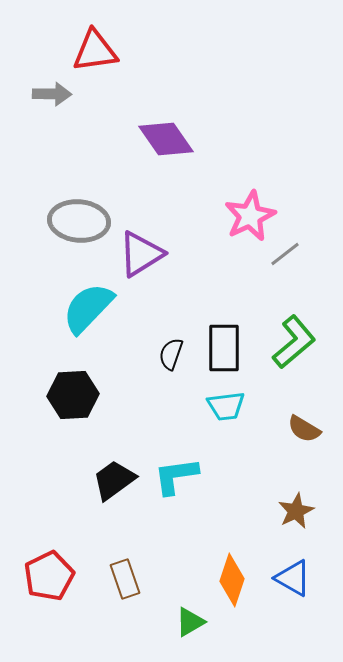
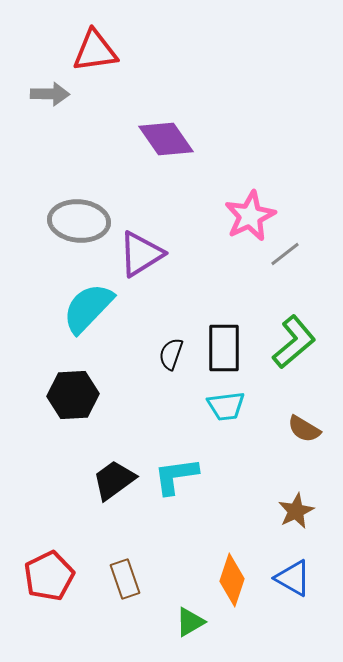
gray arrow: moved 2 px left
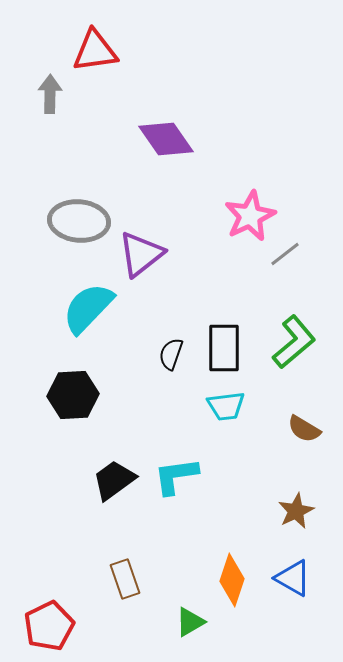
gray arrow: rotated 90 degrees counterclockwise
purple triangle: rotated 6 degrees counterclockwise
red pentagon: moved 50 px down
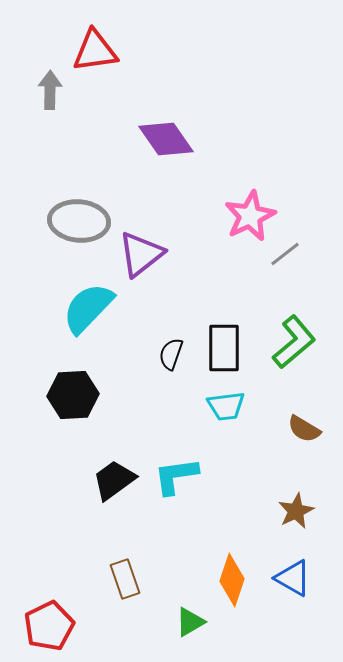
gray arrow: moved 4 px up
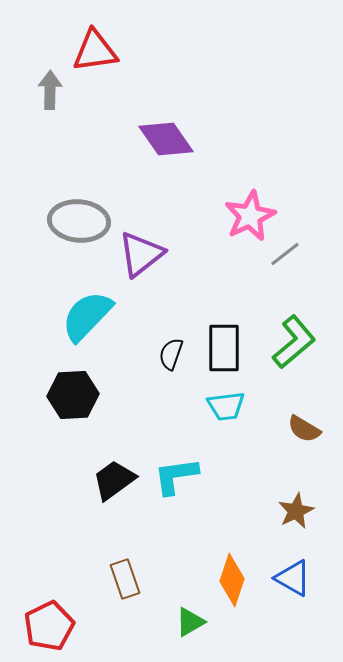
cyan semicircle: moved 1 px left, 8 px down
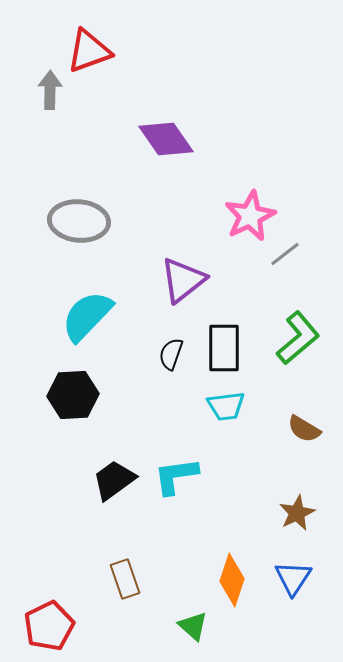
red triangle: moved 6 px left; rotated 12 degrees counterclockwise
purple triangle: moved 42 px right, 26 px down
green L-shape: moved 4 px right, 4 px up
brown star: moved 1 px right, 2 px down
blue triangle: rotated 33 degrees clockwise
green triangle: moved 3 px right, 4 px down; rotated 48 degrees counterclockwise
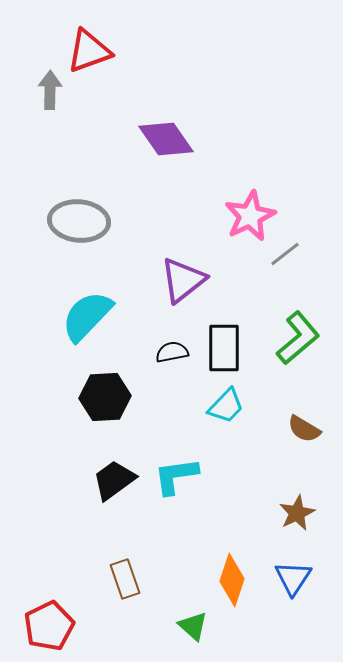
black semicircle: moved 1 px right, 2 px up; rotated 60 degrees clockwise
black hexagon: moved 32 px right, 2 px down
cyan trapezoid: rotated 39 degrees counterclockwise
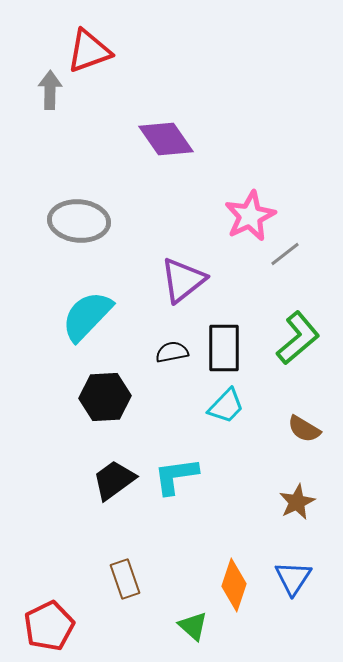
brown star: moved 11 px up
orange diamond: moved 2 px right, 5 px down
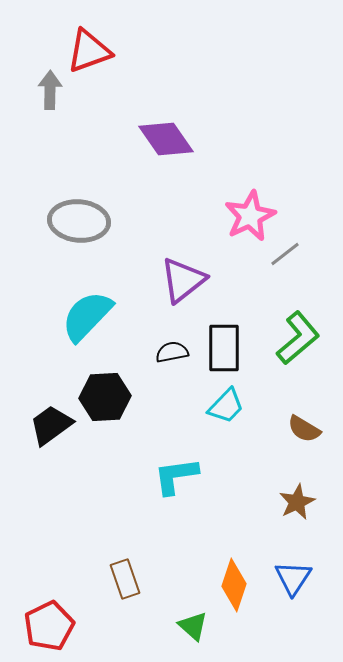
black trapezoid: moved 63 px left, 55 px up
